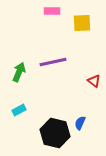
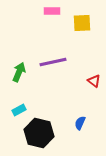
black hexagon: moved 16 px left
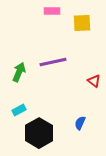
black hexagon: rotated 16 degrees clockwise
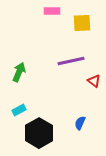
purple line: moved 18 px right, 1 px up
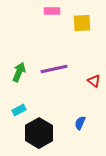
purple line: moved 17 px left, 8 px down
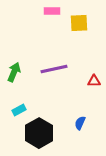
yellow square: moved 3 px left
green arrow: moved 5 px left
red triangle: rotated 40 degrees counterclockwise
